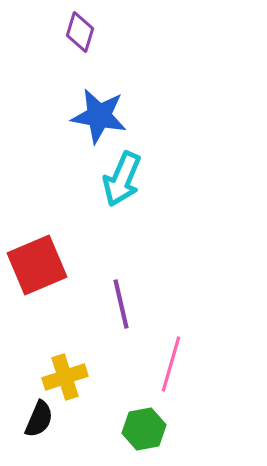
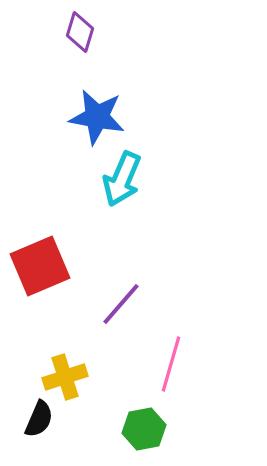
blue star: moved 2 px left, 1 px down
red square: moved 3 px right, 1 px down
purple line: rotated 54 degrees clockwise
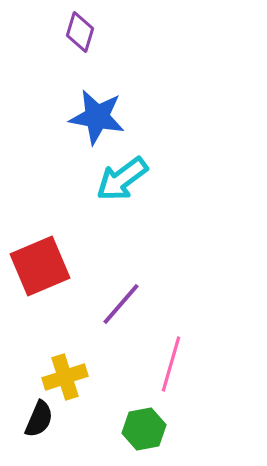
cyan arrow: rotated 30 degrees clockwise
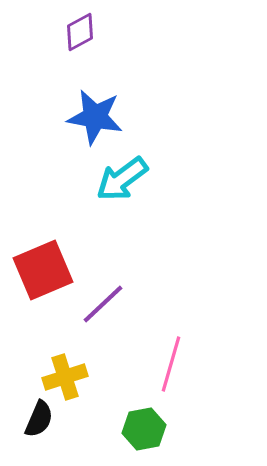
purple diamond: rotated 45 degrees clockwise
blue star: moved 2 px left
red square: moved 3 px right, 4 px down
purple line: moved 18 px left; rotated 6 degrees clockwise
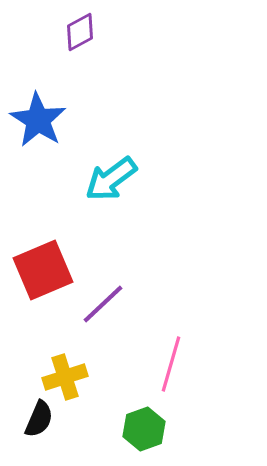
blue star: moved 57 px left, 3 px down; rotated 22 degrees clockwise
cyan arrow: moved 11 px left
green hexagon: rotated 9 degrees counterclockwise
